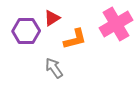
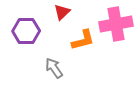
red triangle: moved 10 px right, 6 px up; rotated 12 degrees counterclockwise
pink cross: rotated 20 degrees clockwise
orange L-shape: moved 8 px right, 1 px down
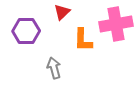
orange L-shape: rotated 105 degrees clockwise
gray arrow: rotated 20 degrees clockwise
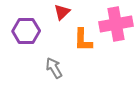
gray arrow: rotated 15 degrees counterclockwise
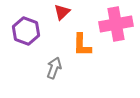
purple hexagon: rotated 20 degrees clockwise
orange L-shape: moved 1 px left, 5 px down
gray arrow: rotated 50 degrees clockwise
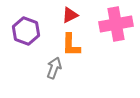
red triangle: moved 8 px right, 3 px down; rotated 18 degrees clockwise
orange L-shape: moved 11 px left
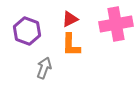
red triangle: moved 4 px down
purple hexagon: moved 1 px right
gray arrow: moved 10 px left
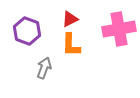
pink cross: moved 3 px right, 5 px down
